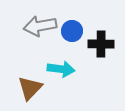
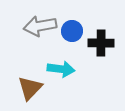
black cross: moved 1 px up
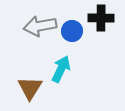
black cross: moved 25 px up
cyan arrow: rotated 72 degrees counterclockwise
brown triangle: rotated 12 degrees counterclockwise
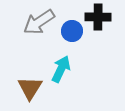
black cross: moved 3 px left, 1 px up
gray arrow: moved 1 px left, 4 px up; rotated 24 degrees counterclockwise
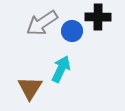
gray arrow: moved 3 px right, 1 px down
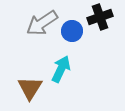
black cross: moved 2 px right; rotated 20 degrees counterclockwise
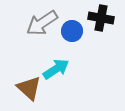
black cross: moved 1 px right, 1 px down; rotated 30 degrees clockwise
cyan arrow: moved 5 px left; rotated 32 degrees clockwise
brown triangle: moved 1 px left; rotated 20 degrees counterclockwise
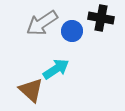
brown triangle: moved 2 px right, 2 px down
